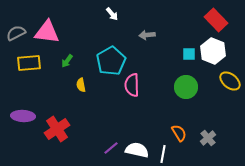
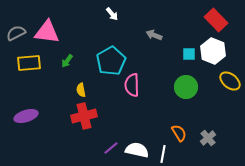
gray arrow: moved 7 px right; rotated 28 degrees clockwise
yellow semicircle: moved 5 px down
purple ellipse: moved 3 px right; rotated 20 degrees counterclockwise
red cross: moved 27 px right, 13 px up; rotated 20 degrees clockwise
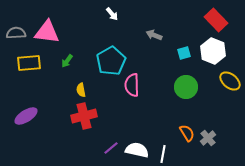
gray semicircle: rotated 24 degrees clockwise
cyan square: moved 5 px left, 1 px up; rotated 16 degrees counterclockwise
purple ellipse: rotated 15 degrees counterclockwise
orange semicircle: moved 8 px right
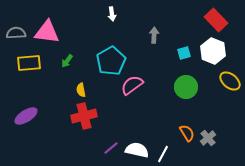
white arrow: rotated 32 degrees clockwise
gray arrow: rotated 70 degrees clockwise
pink semicircle: rotated 55 degrees clockwise
white line: rotated 18 degrees clockwise
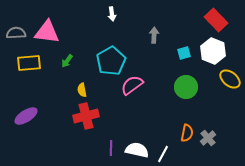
yellow ellipse: moved 2 px up
yellow semicircle: moved 1 px right
red cross: moved 2 px right
orange semicircle: rotated 42 degrees clockwise
purple line: rotated 49 degrees counterclockwise
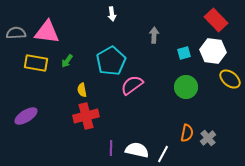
white hexagon: rotated 15 degrees counterclockwise
yellow rectangle: moved 7 px right; rotated 15 degrees clockwise
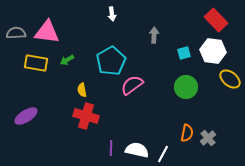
green arrow: moved 1 px up; rotated 24 degrees clockwise
red cross: rotated 30 degrees clockwise
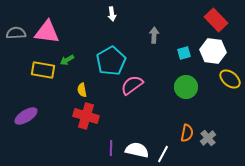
yellow rectangle: moved 7 px right, 7 px down
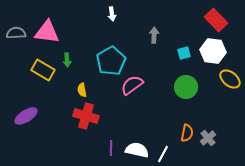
green arrow: rotated 64 degrees counterclockwise
yellow rectangle: rotated 20 degrees clockwise
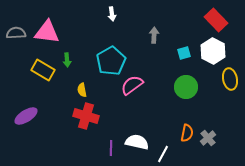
white hexagon: rotated 20 degrees clockwise
yellow ellipse: rotated 40 degrees clockwise
white semicircle: moved 8 px up
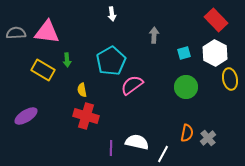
white hexagon: moved 2 px right, 2 px down
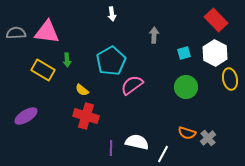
yellow semicircle: rotated 40 degrees counterclockwise
orange semicircle: rotated 96 degrees clockwise
